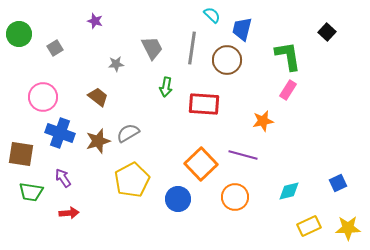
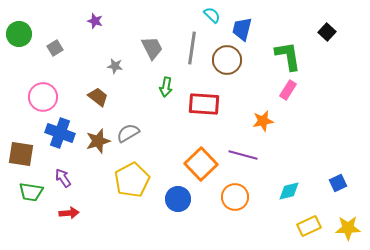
gray star: moved 1 px left, 2 px down; rotated 14 degrees clockwise
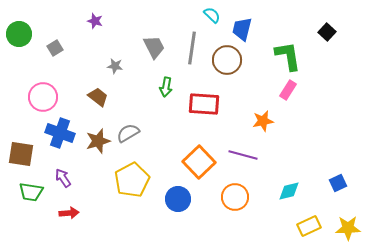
gray trapezoid: moved 2 px right, 1 px up
orange square: moved 2 px left, 2 px up
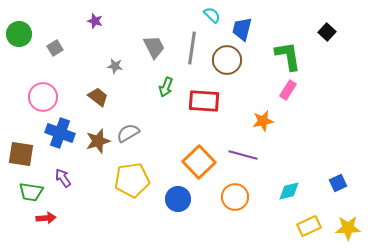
green arrow: rotated 12 degrees clockwise
red rectangle: moved 3 px up
yellow pentagon: rotated 20 degrees clockwise
red arrow: moved 23 px left, 5 px down
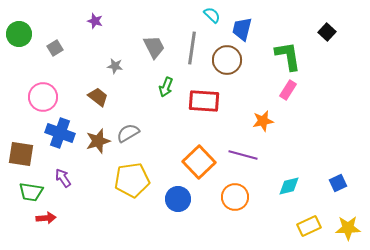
cyan diamond: moved 5 px up
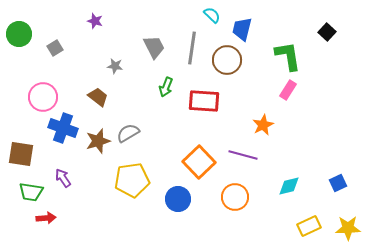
orange star: moved 4 px down; rotated 15 degrees counterclockwise
blue cross: moved 3 px right, 5 px up
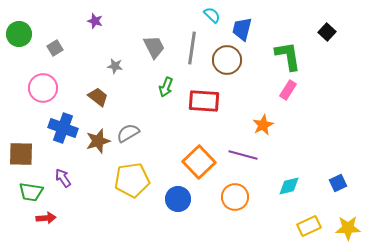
pink circle: moved 9 px up
brown square: rotated 8 degrees counterclockwise
